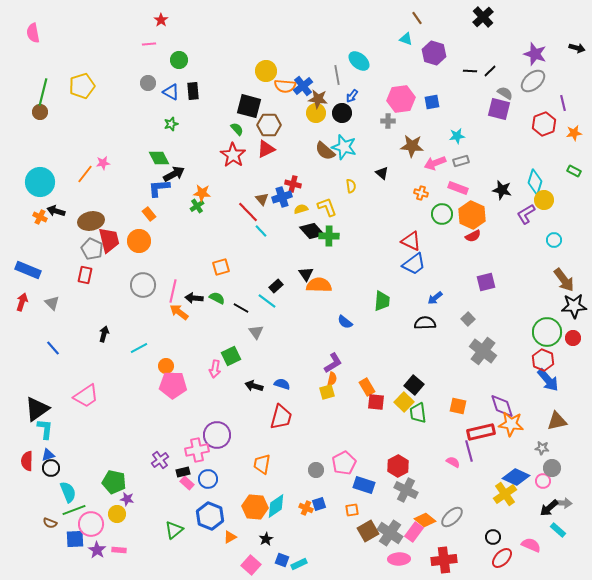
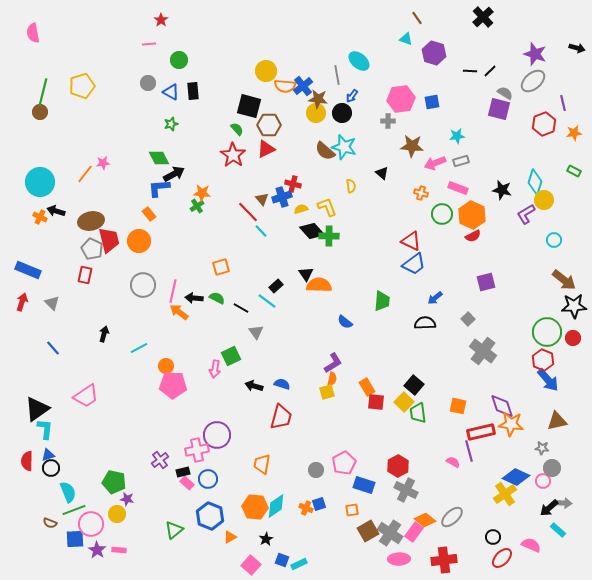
brown arrow at (564, 280): rotated 15 degrees counterclockwise
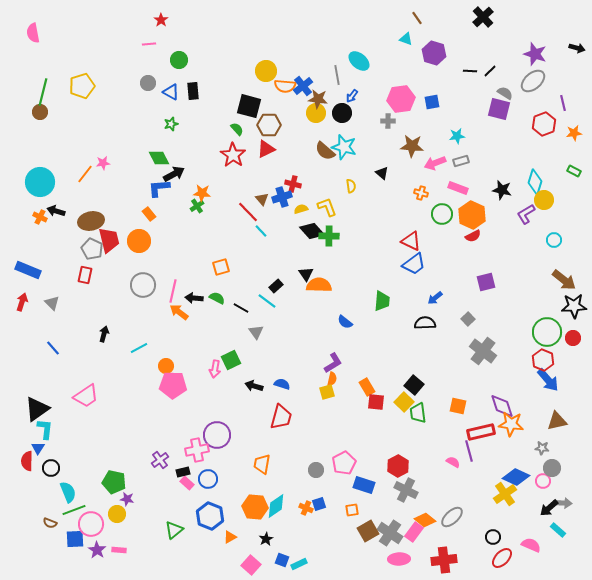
green square at (231, 356): moved 4 px down
blue triangle at (48, 455): moved 10 px left, 7 px up; rotated 40 degrees counterclockwise
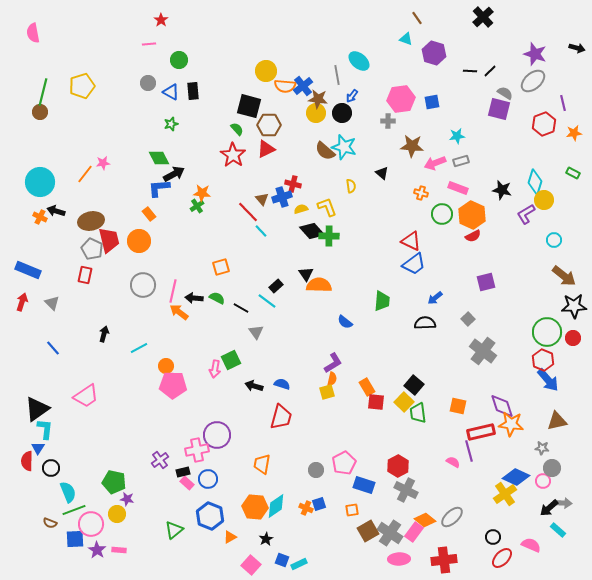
green rectangle at (574, 171): moved 1 px left, 2 px down
brown arrow at (564, 280): moved 4 px up
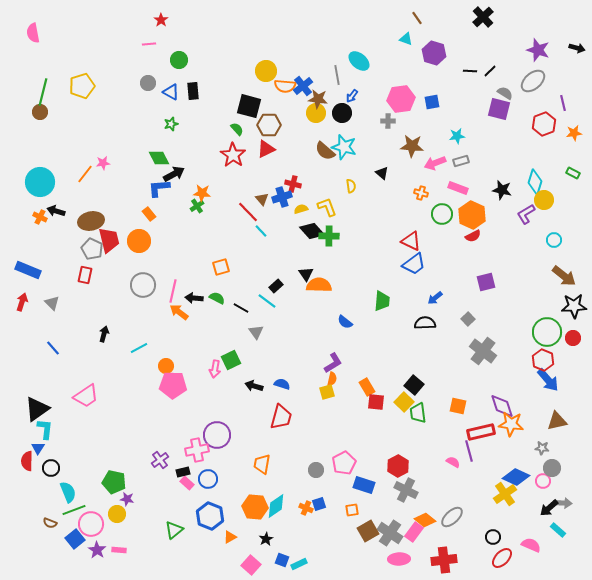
purple star at (535, 54): moved 3 px right, 4 px up
blue square at (75, 539): rotated 36 degrees counterclockwise
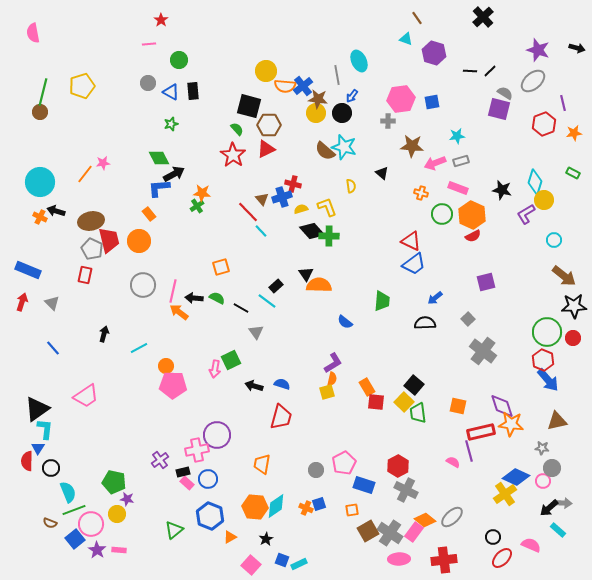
cyan ellipse at (359, 61): rotated 25 degrees clockwise
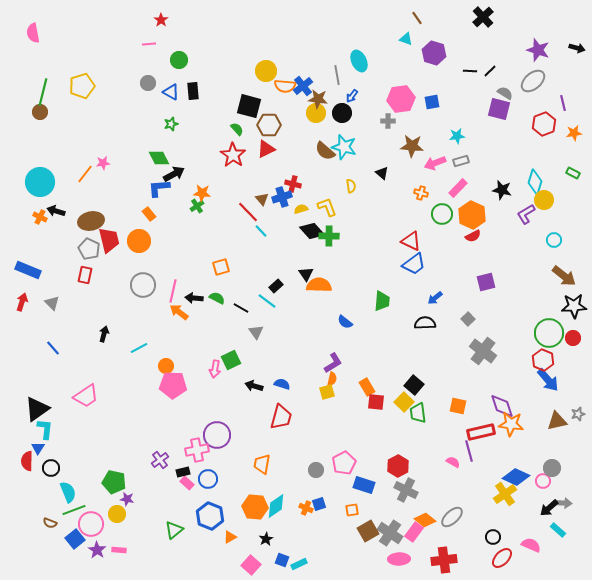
pink rectangle at (458, 188): rotated 66 degrees counterclockwise
gray pentagon at (92, 249): moved 3 px left
green circle at (547, 332): moved 2 px right, 1 px down
gray star at (542, 448): moved 36 px right, 34 px up; rotated 24 degrees counterclockwise
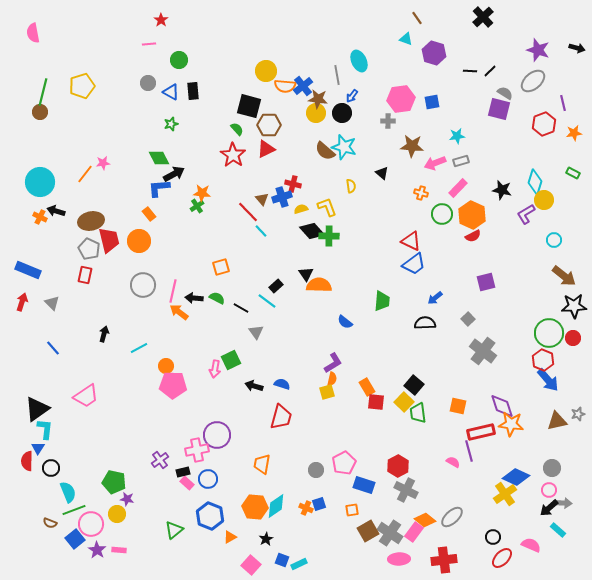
pink circle at (543, 481): moved 6 px right, 9 px down
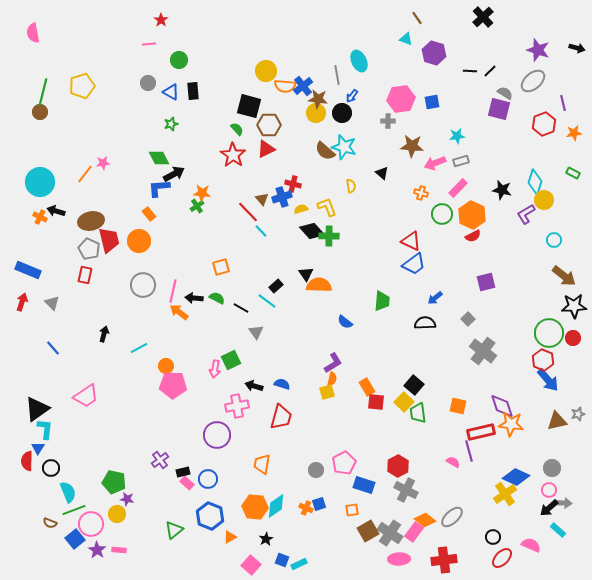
pink cross at (197, 450): moved 40 px right, 44 px up
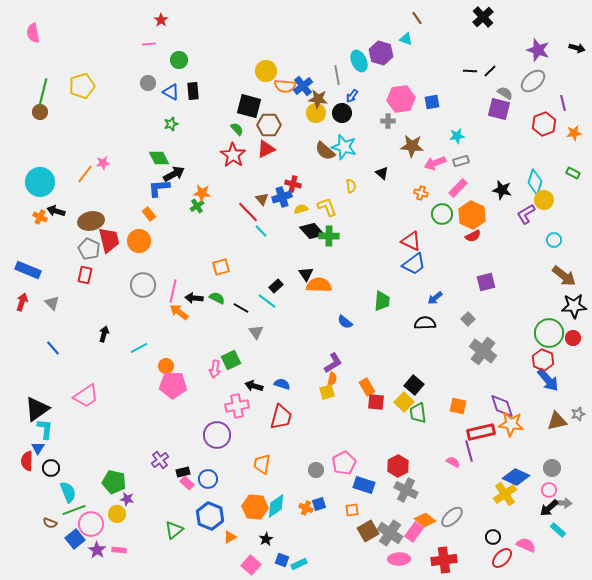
purple hexagon at (434, 53): moved 53 px left
pink semicircle at (531, 545): moved 5 px left
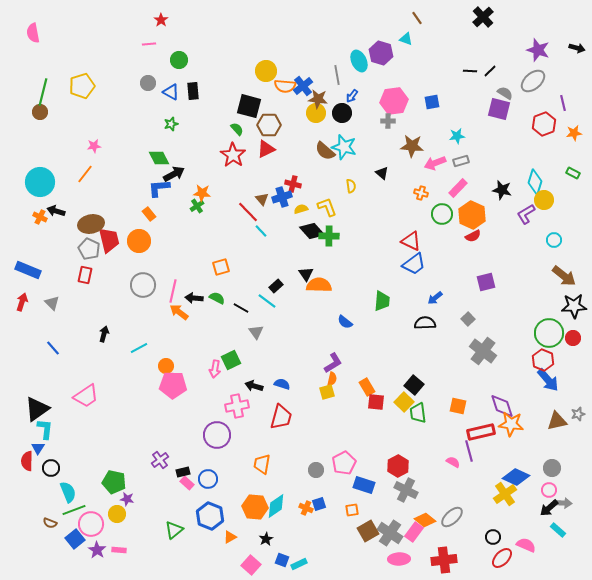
pink hexagon at (401, 99): moved 7 px left, 2 px down
pink star at (103, 163): moved 9 px left, 17 px up
brown ellipse at (91, 221): moved 3 px down
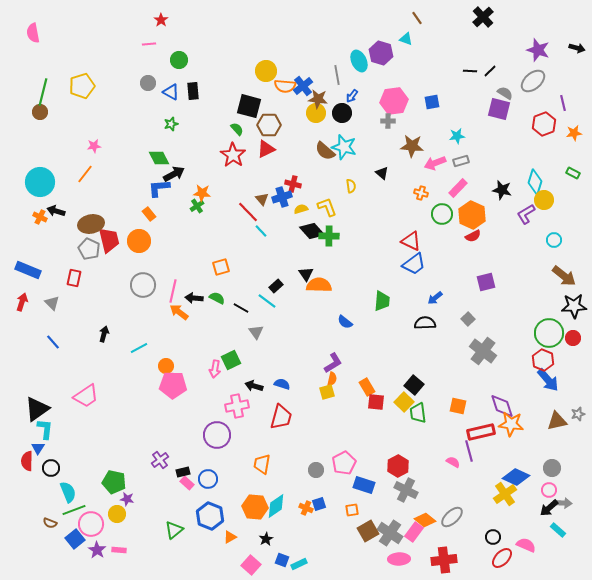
red rectangle at (85, 275): moved 11 px left, 3 px down
blue line at (53, 348): moved 6 px up
